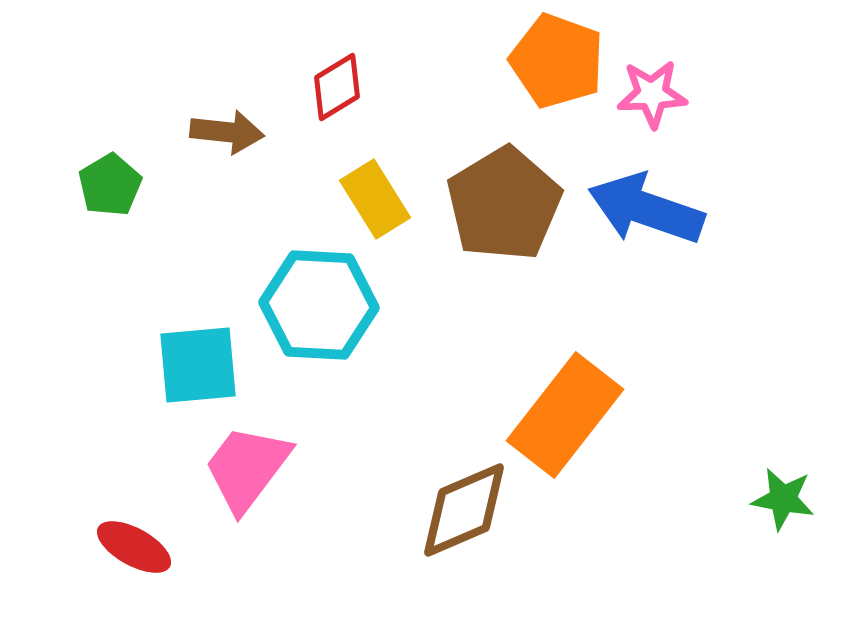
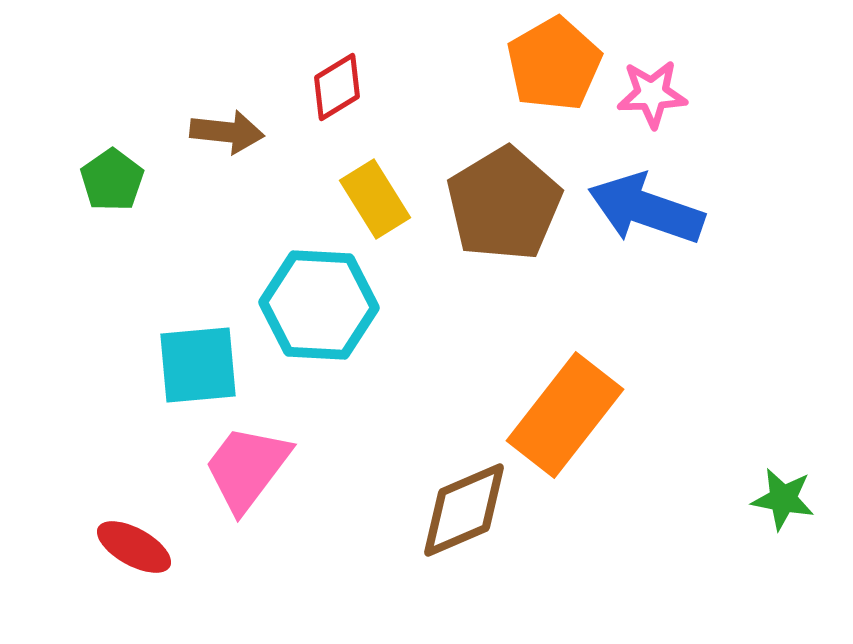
orange pentagon: moved 3 px left, 3 px down; rotated 22 degrees clockwise
green pentagon: moved 2 px right, 5 px up; rotated 4 degrees counterclockwise
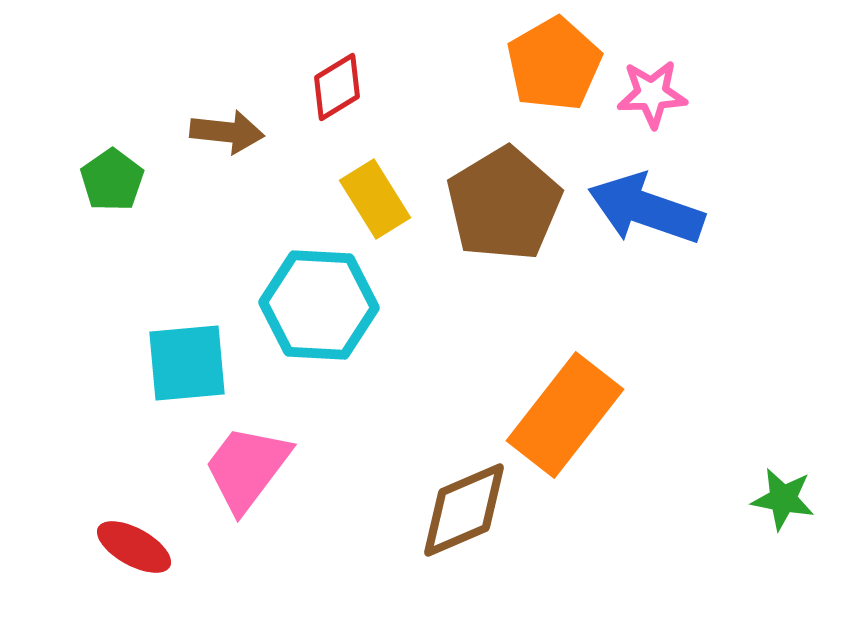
cyan square: moved 11 px left, 2 px up
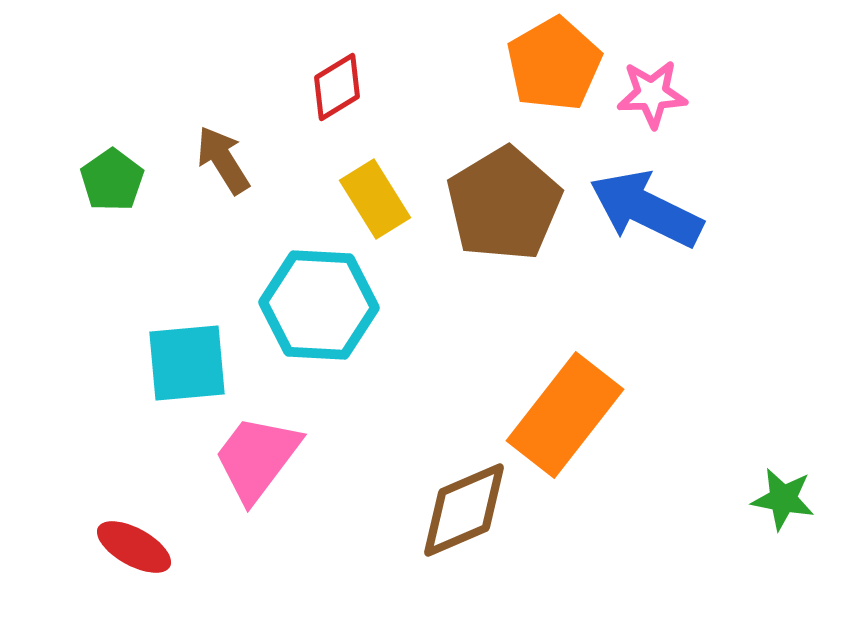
brown arrow: moved 4 px left, 28 px down; rotated 128 degrees counterclockwise
blue arrow: rotated 7 degrees clockwise
pink trapezoid: moved 10 px right, 10 px up
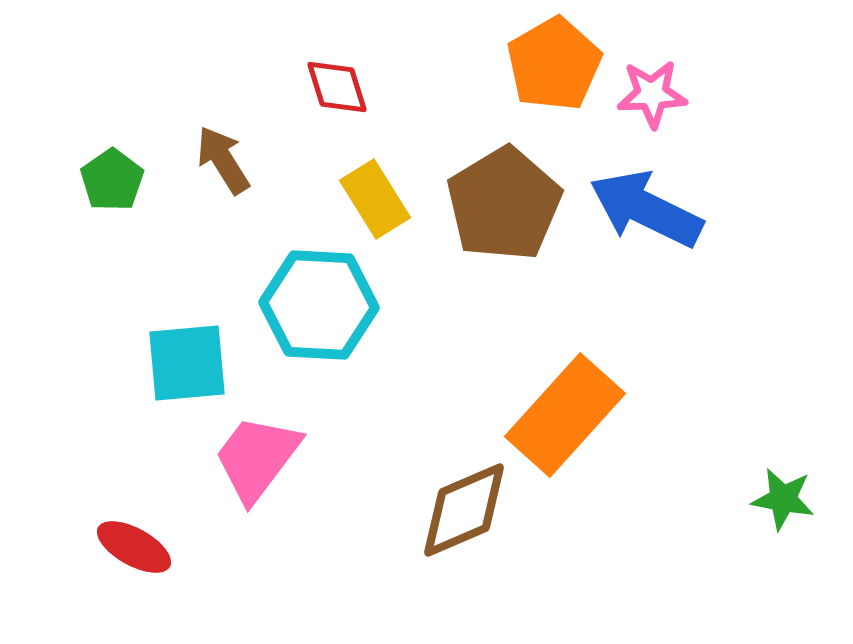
red diamond: rotated 76 degrees counterclockwise
orange rectangle: rotated 4 degrees clockwise
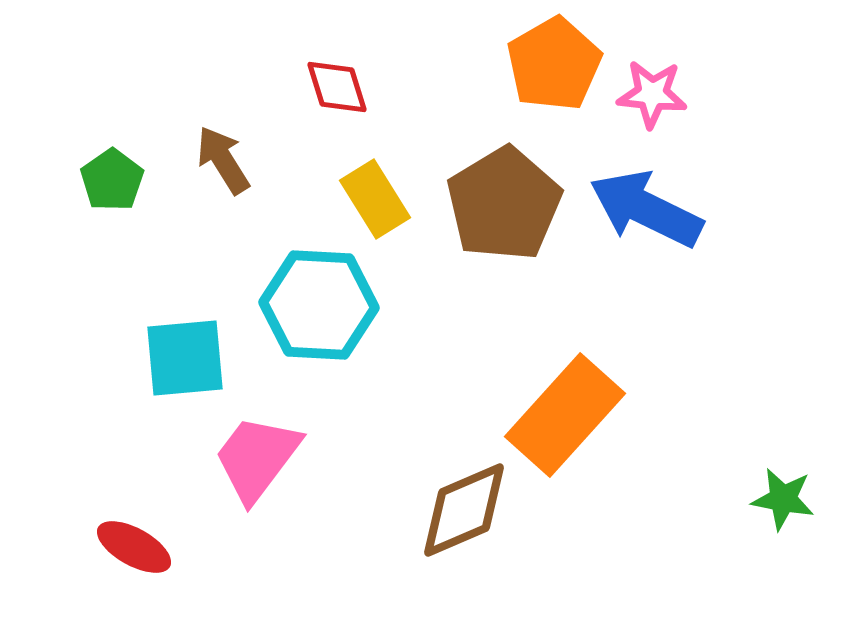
pink star: rotated 8 degrees clockwise
cyan square: moved 2 px left, 5 px up
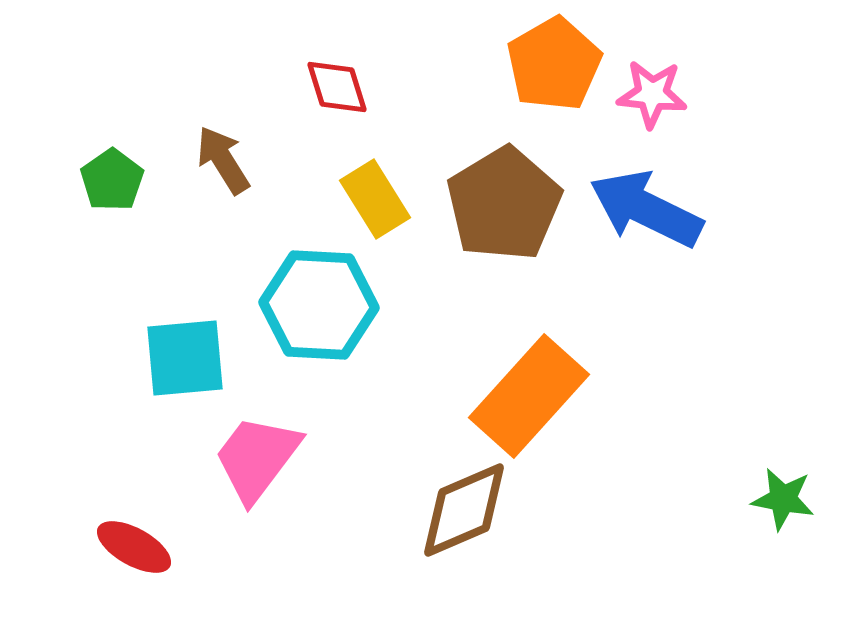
orange rectangle: moved 36 px left, 19 px up
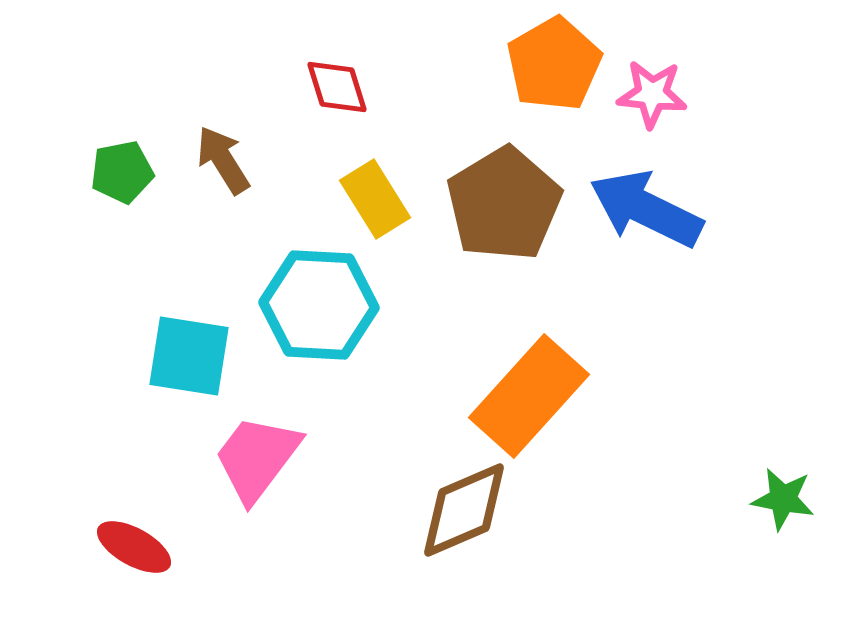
green pentagon: moved 10 px right, 8 px up; rotated 24 degrees clockwise
cyan square: moved 4 px right, 2 px up; rotated 14 degrees clockwise
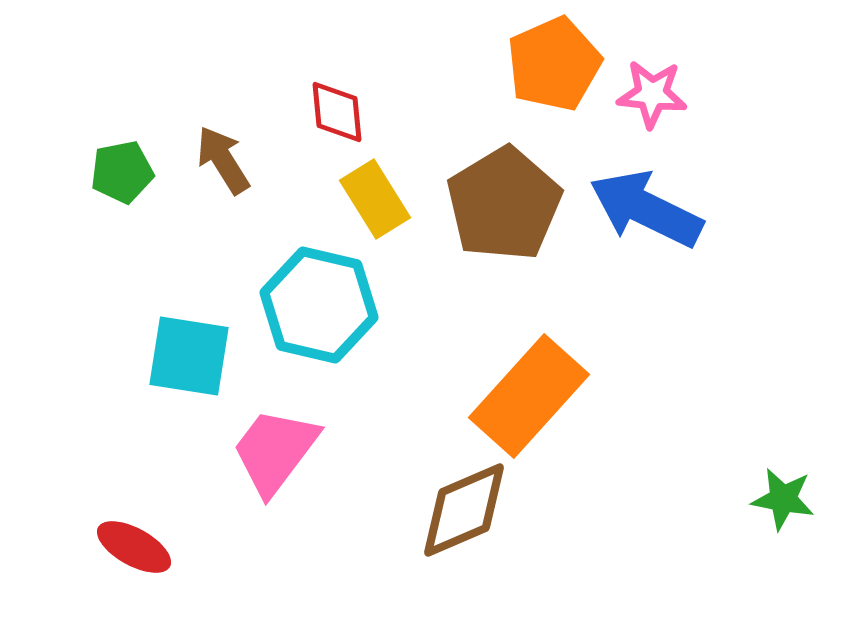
orange pentagon: rotated 6 degrees clockwise
red diamond: moved 25 px down; rotated 12 degrees clockwise
cyan hexagon: rotated 10 degrees clockwise
pink trapezoid: moved 18 px right, 7 px up
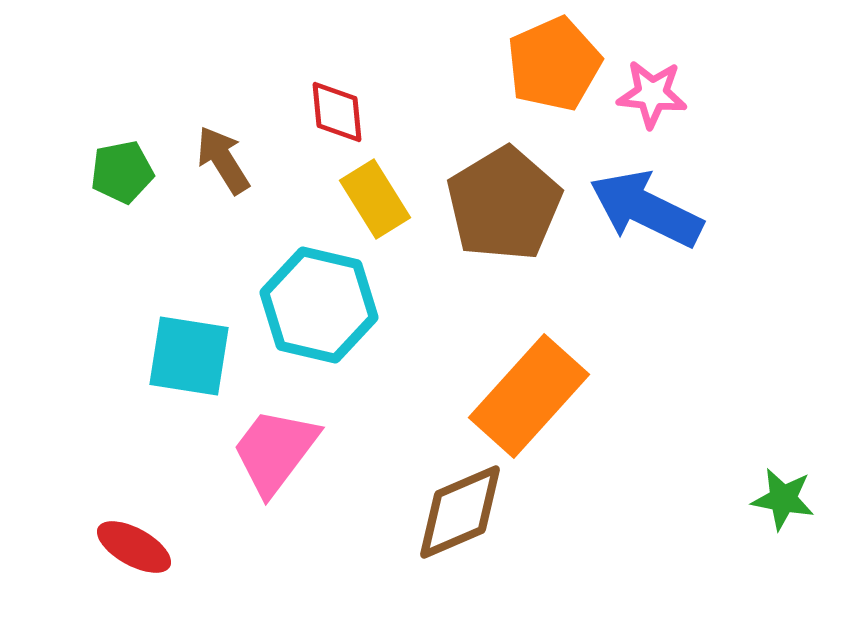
brown diamond: moved 4 px left, 2 px down
